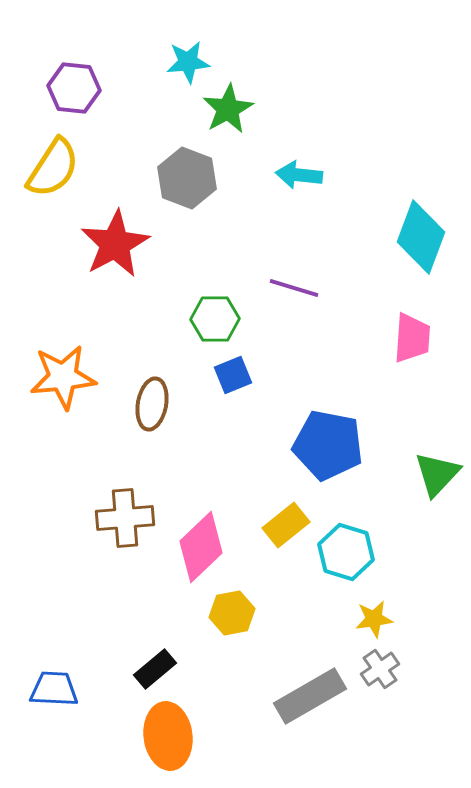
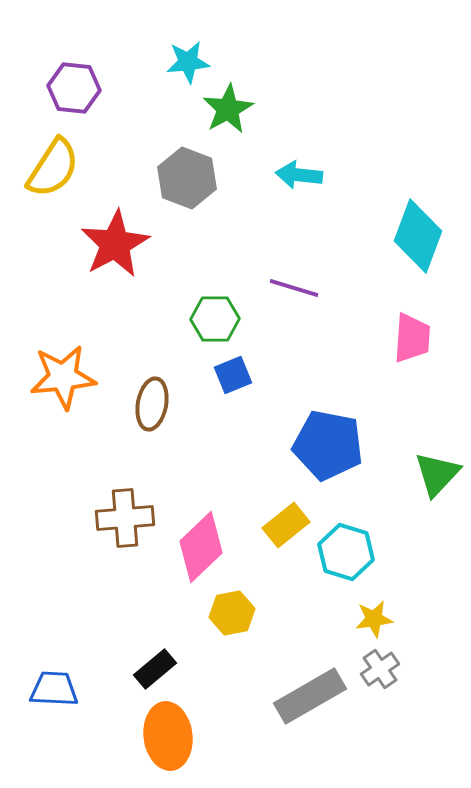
cyan diamond: moved 3 px left, 1 px up
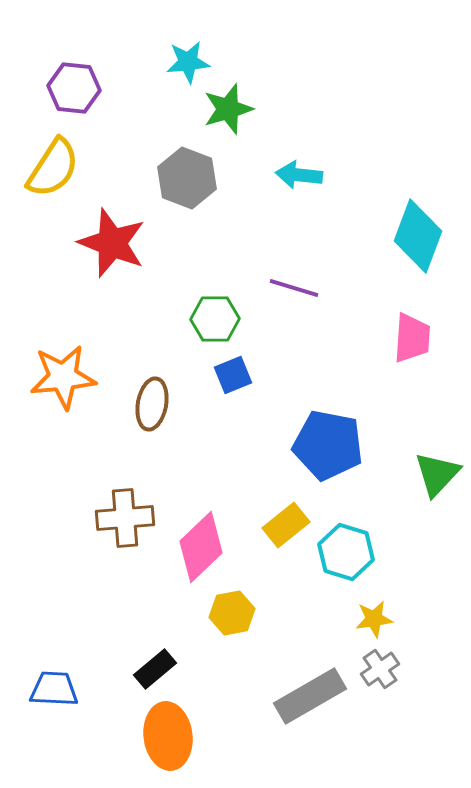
green star: rotated 12 degrees clockwise
red star: moved 3 px left, 1 px up; rotated 22 degrees counterclockwise
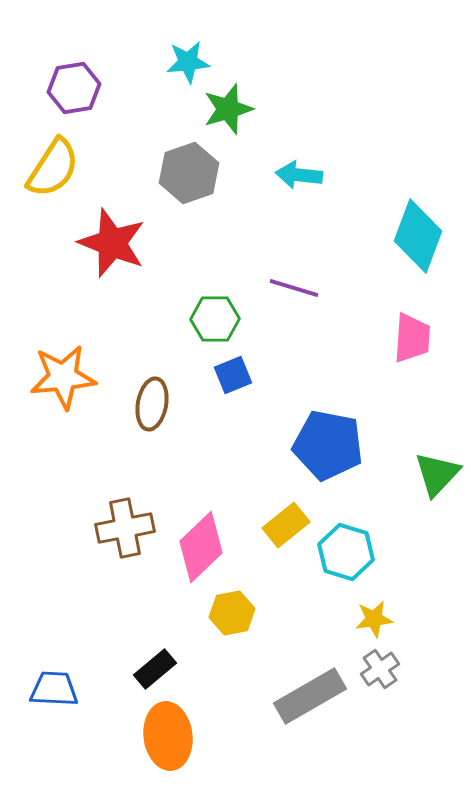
purple hexagon: rotated 15 degrees counterclockwise
gray hexagon: moved 2 px right, 5 px up; rotated 20 degrees clockwise
brown cross: moved 10 px down; rotated 6 degrees counterclockwise
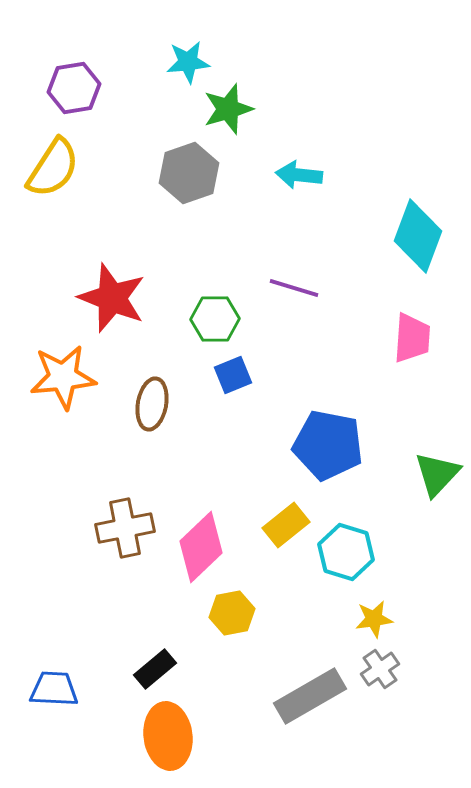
red star: moved 55 px down
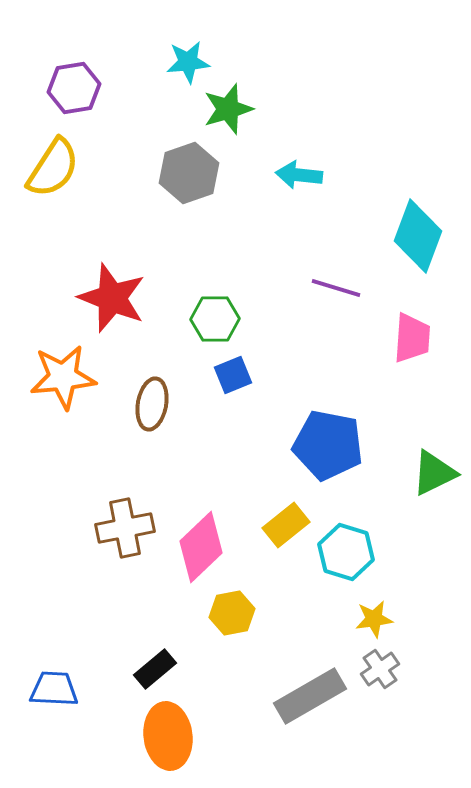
purple line: moved 42 px right
green triangle: moved 3 px left, 1 px up; rotated 21 degrees clockwise
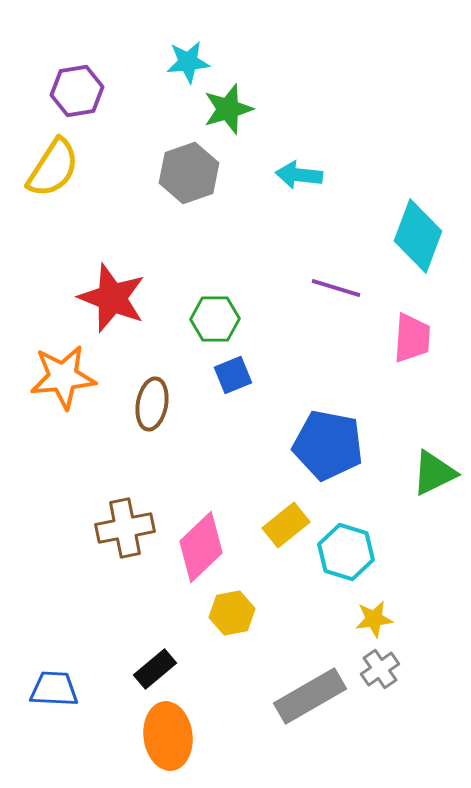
purple hexagon: moved 3 px right, 3 px down
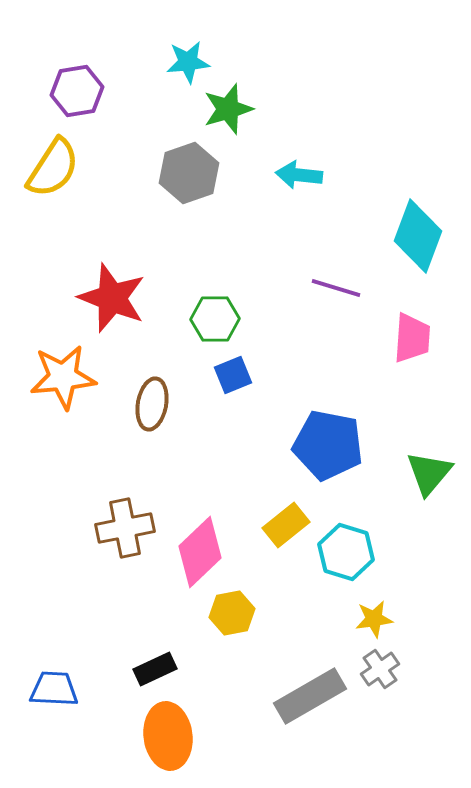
green triangle: moved 5 px left; rotated 24 degrees counterclockwise
pink diamond: moved 1 px left, 5 px down
black rectangle: rotated 15 degrees clockwise
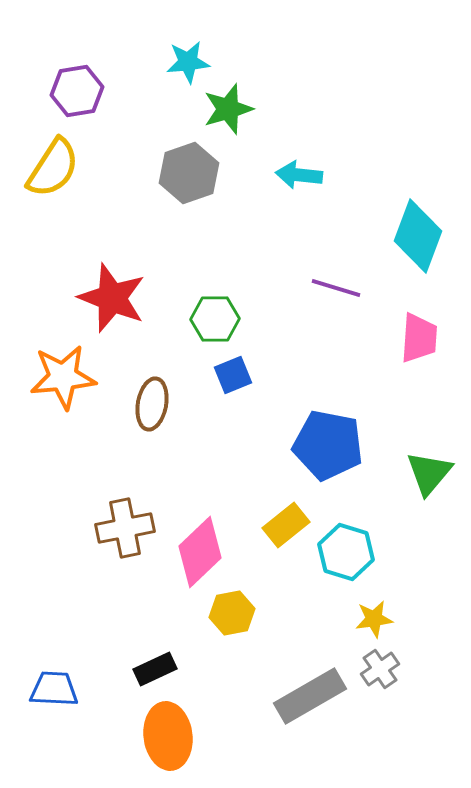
pink trapezoid: moved 7 px right
